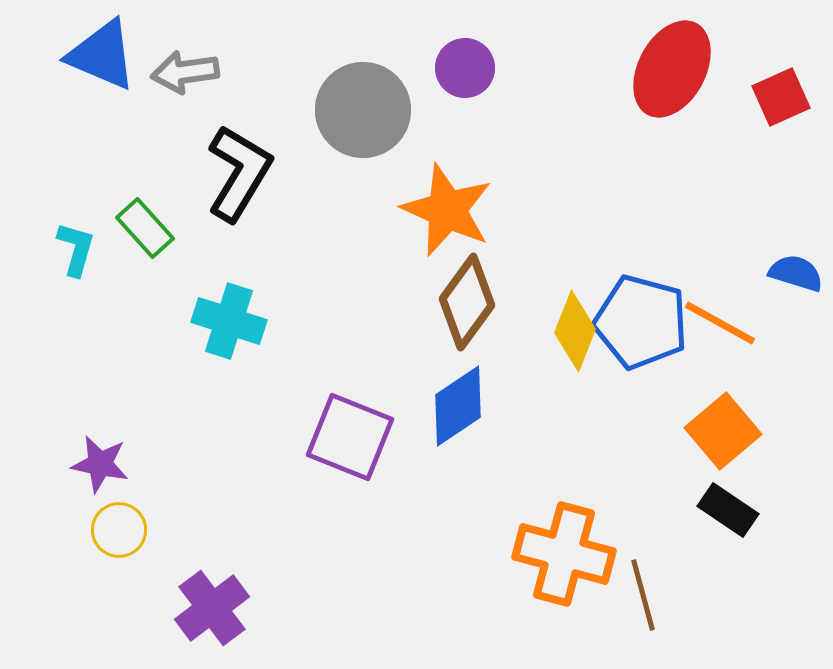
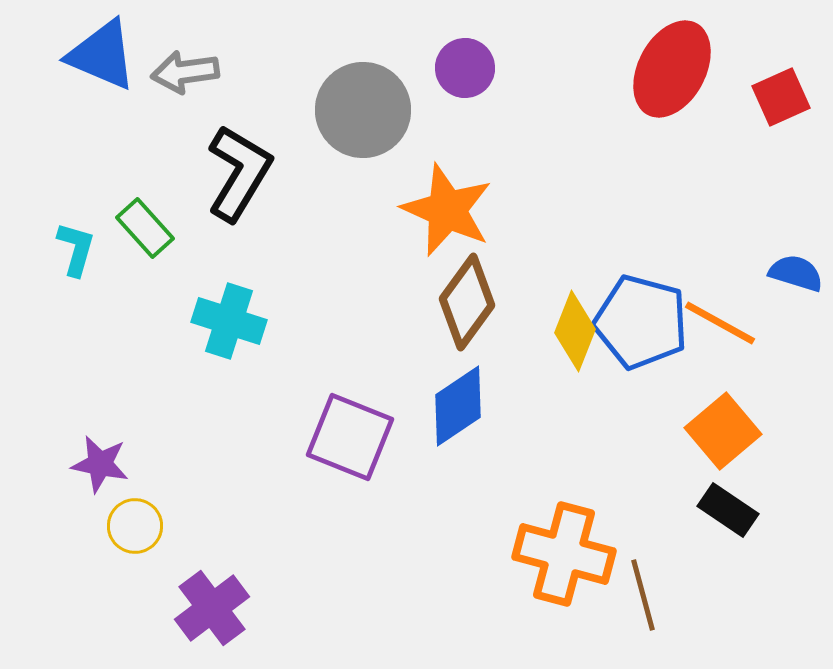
yellow circle: moved 16 px right, 4 px up
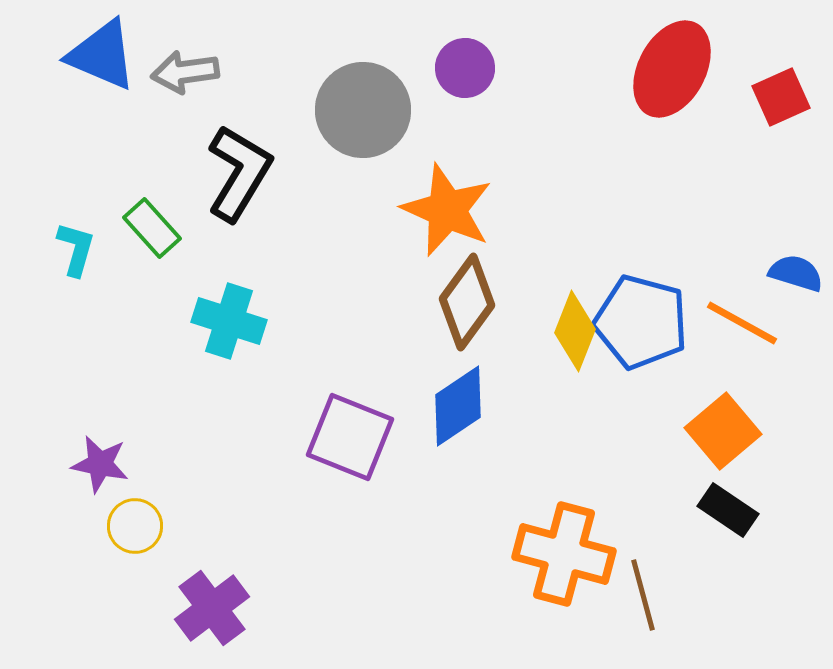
green rectangle: moved 7 px right
orange line: moved 22 px right
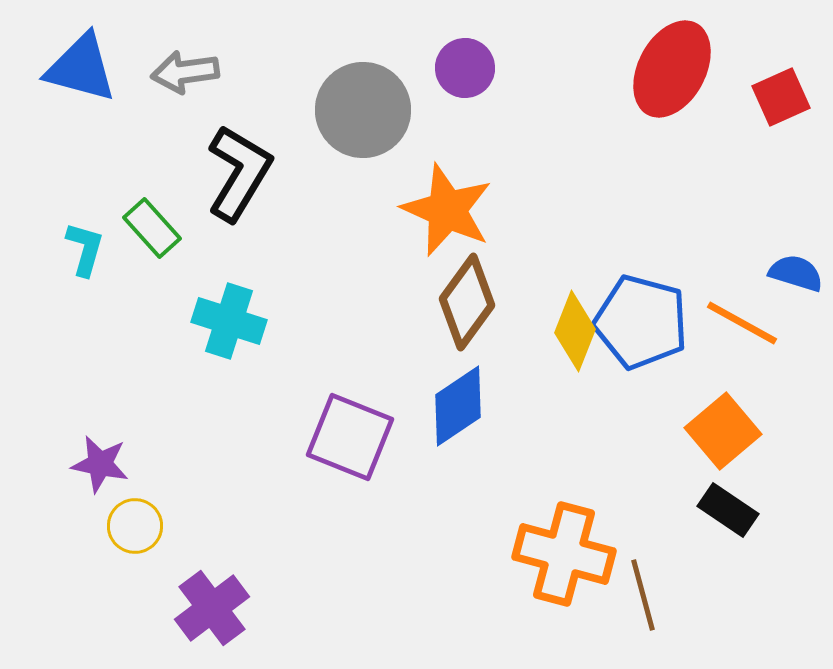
blue triangle: moved 21 px left, 13 px down; rotated 8 degrees counterclockwise
cyan L-shape: moved 9 px right
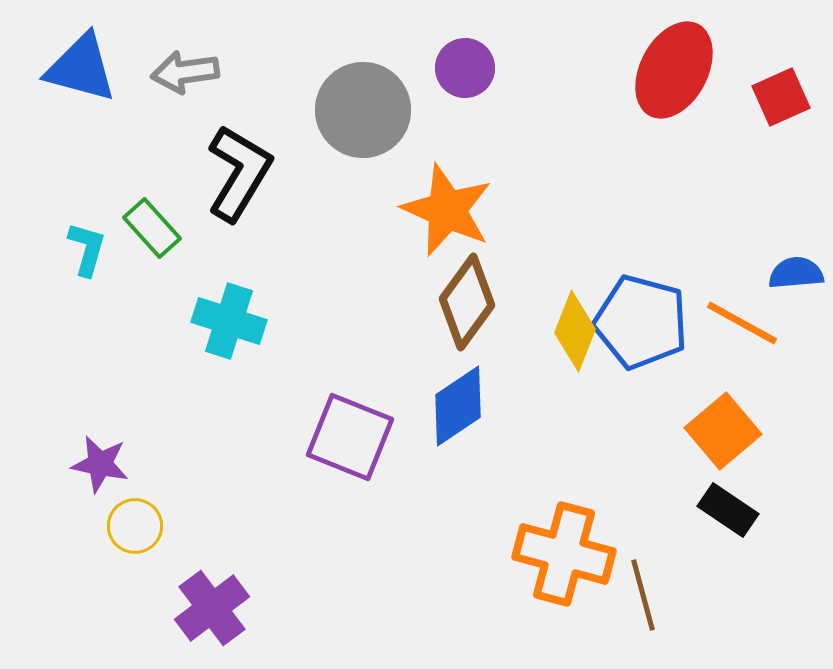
red ellipse: moved 2 px right, 1 px down
cyan L-shape: moved 2 px right
blue semicircle: rotated 22 degrees counterclockwise
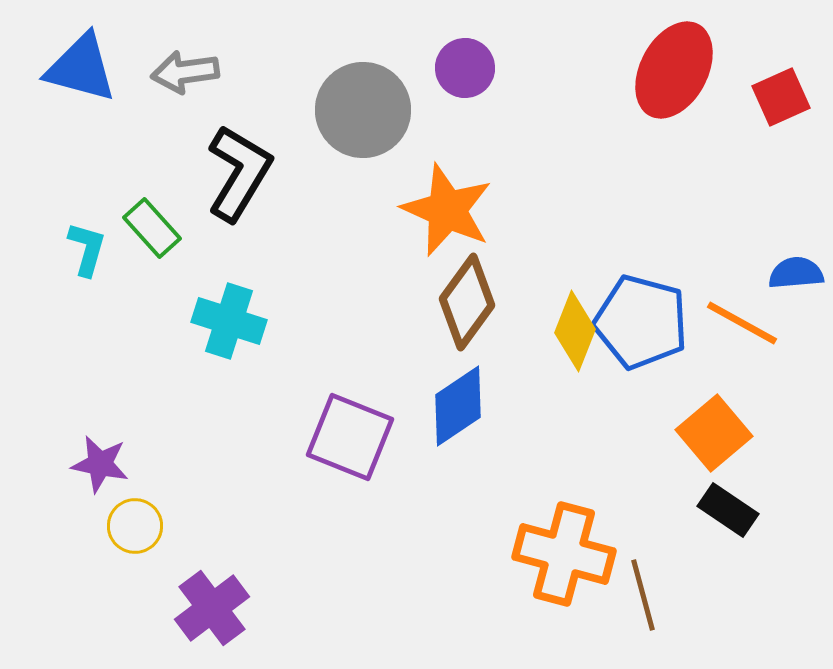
orange square: moved 9 px left, 2 px down
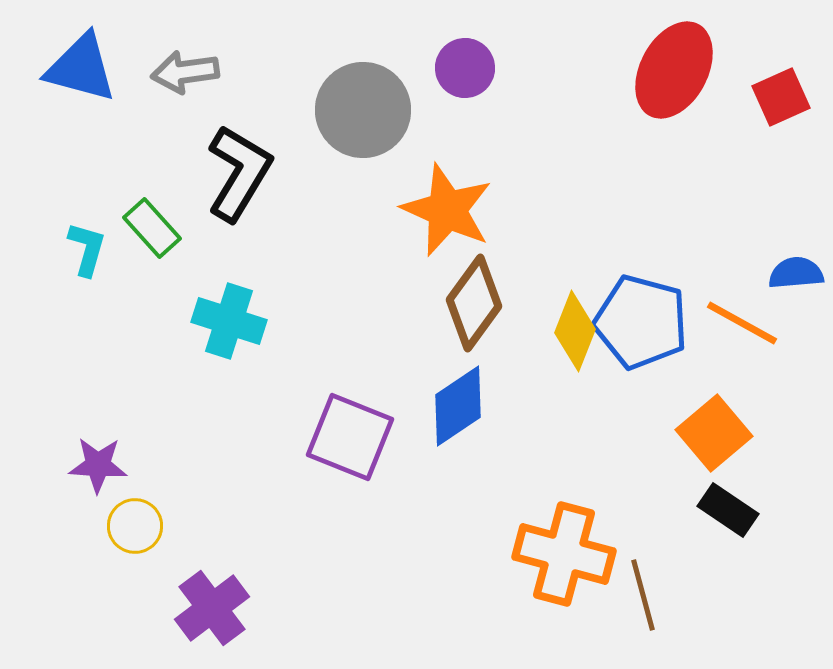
brown diamond: moved 7 px right, 1 px down
purple star: moved 2 px left, 1 px down; rotated 8 degrees counterclockwise
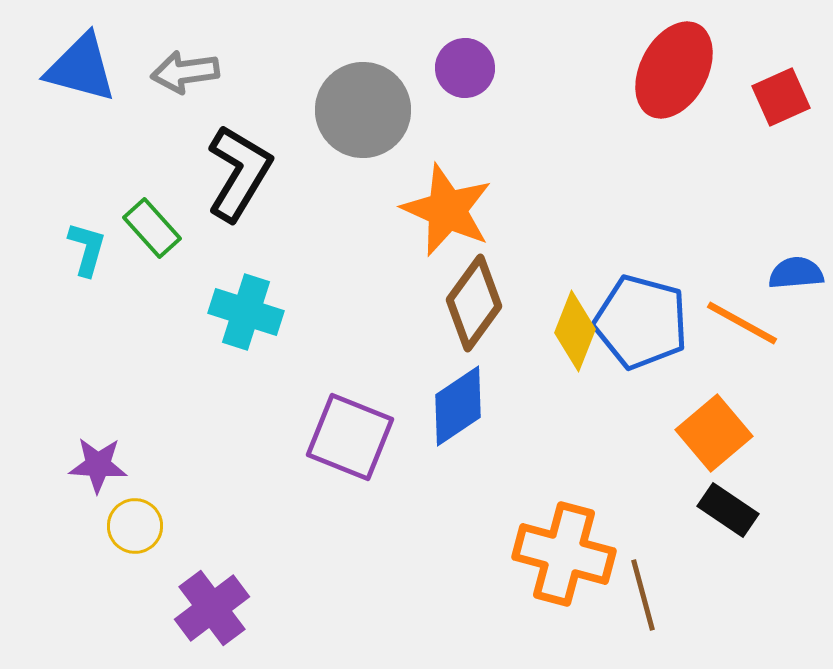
cyan cross: moved 17 px right, 9 px up
